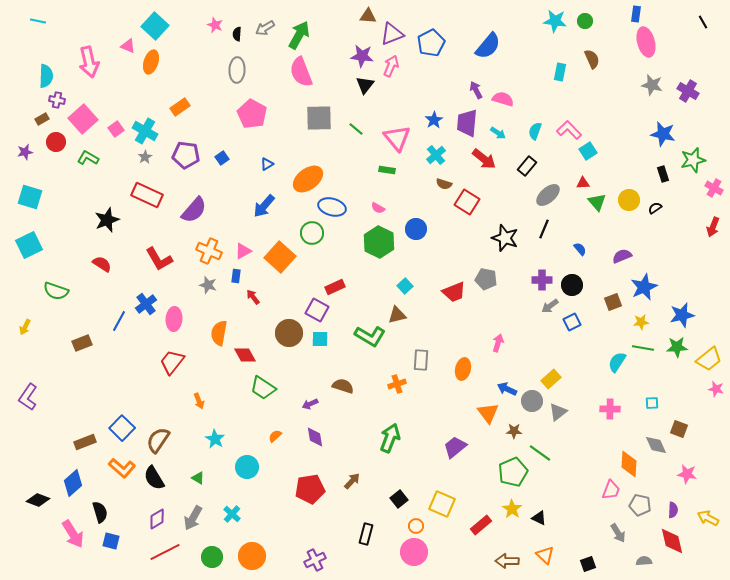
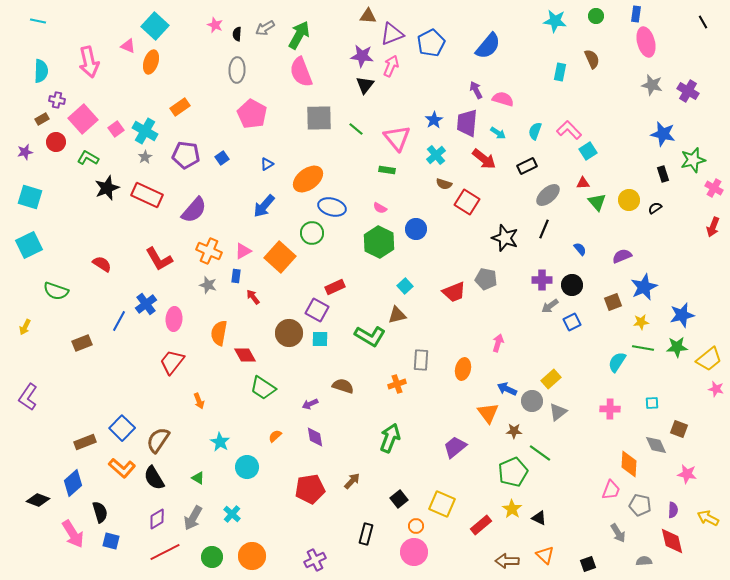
green circle at (585, 21): moved 11 px right, 5 px up
cyan semicircle at (46, 76): moved 5 px left, 5 px up
black rectangle at (527, 166): rotated 24 degrees clockwise
pink semicircle at (378, 208): moved 2 px right
black star at (107, 220): moved 32 px up
cyan star at (215, 439): moved 5 px right, 3 px down
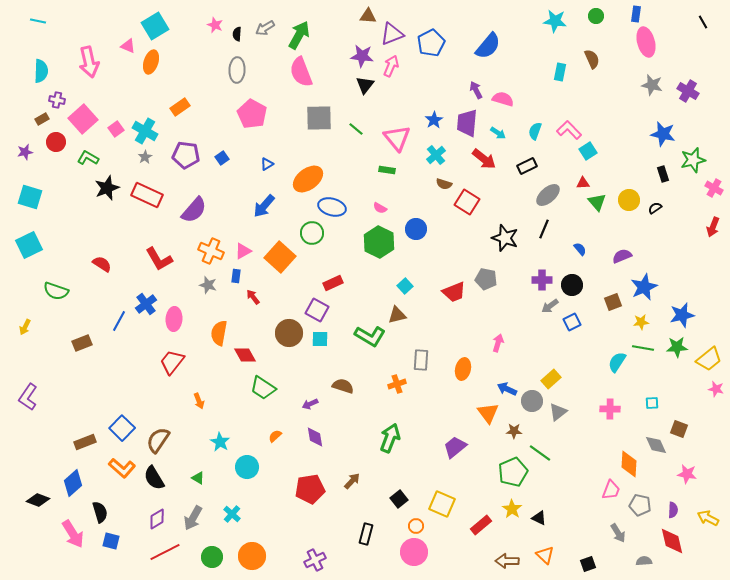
cyan square at (155, 26): rotated 16 degrees clockwise
orange cross at (209, 251): moved 2 px right
red rectangle at (335, 287): moved 2 px left, 4 px up
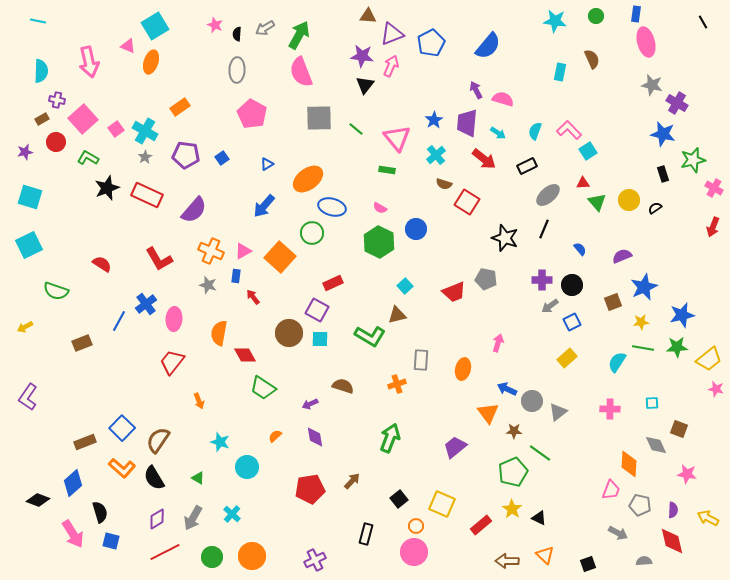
purple cross at (688, 91): moved 11 px left, 12 px down
yellow arrow at (25, 327): rotated 35 degrees clockwise
yellow rectangle at (551, 379): moved 16 px right, 21 px up
cyan star at (220, 442): rotated 12 degrees counterclockwise
gray arrow at (618, 533): rotated 30 degrees counterclockwise
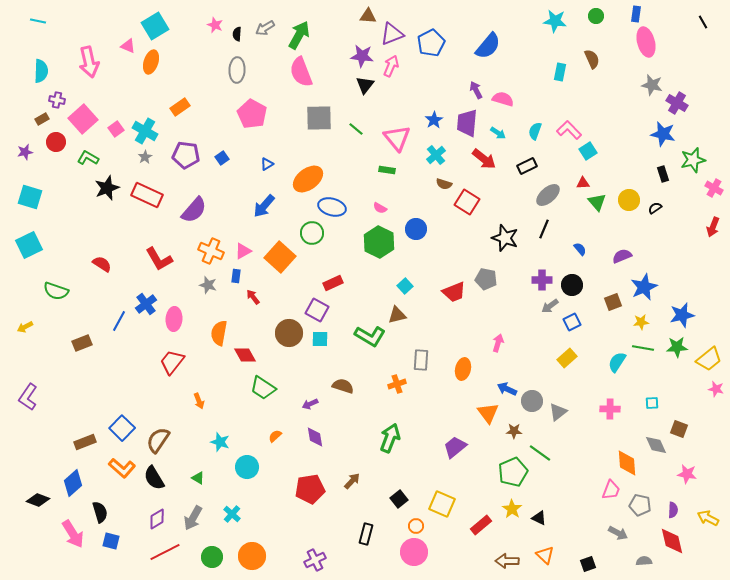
orange diamond at (629, 464): moved 2 px left, 1 px up; rotated 8 degrees counterclockwise
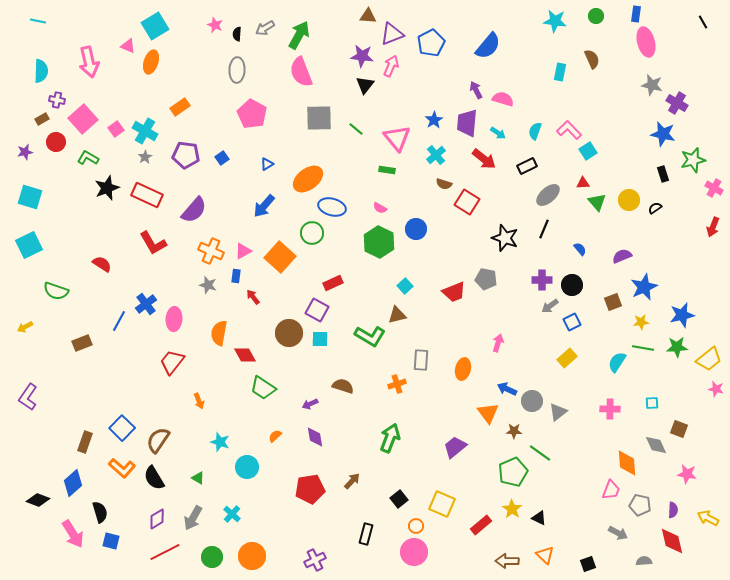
red L-shape at (159, 259): moved 6 px left, 16 px up
brown rectangle at (85, 442): rotated 50 degrees counterclockwise
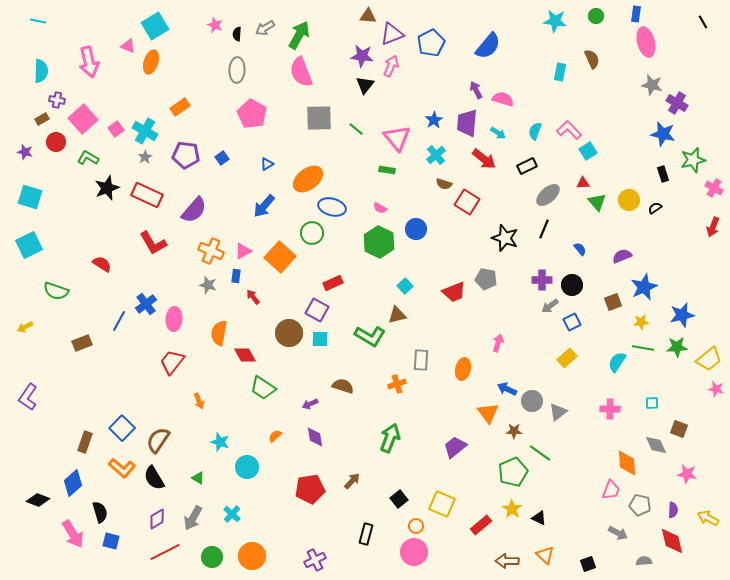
purple star at (25, 152): rotated 28 degrees clockwise
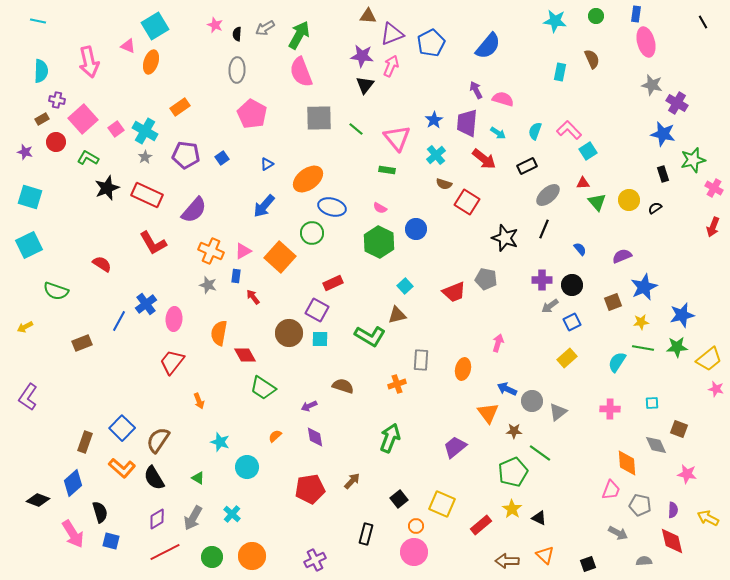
purple arrow at (310, 404): moved 1 px left, 2 px down
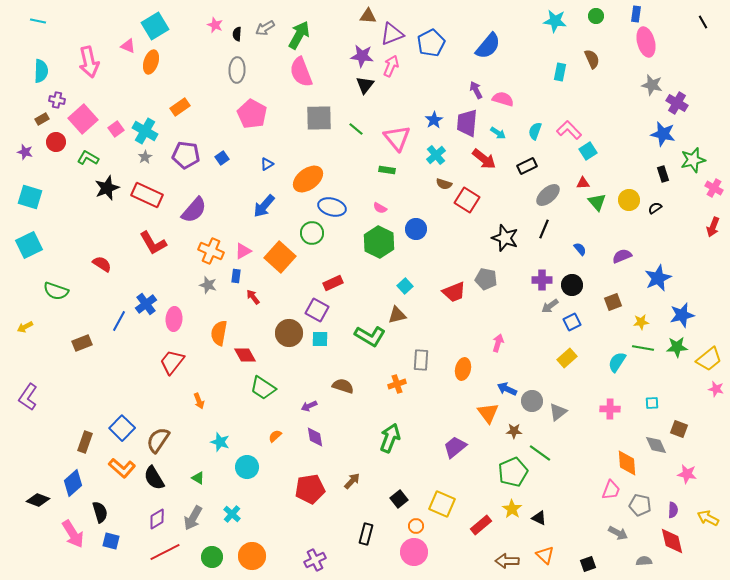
red square at (467, 202): moved 2 px up
blue star at (644, 287): moved 14 px right, 9 px up
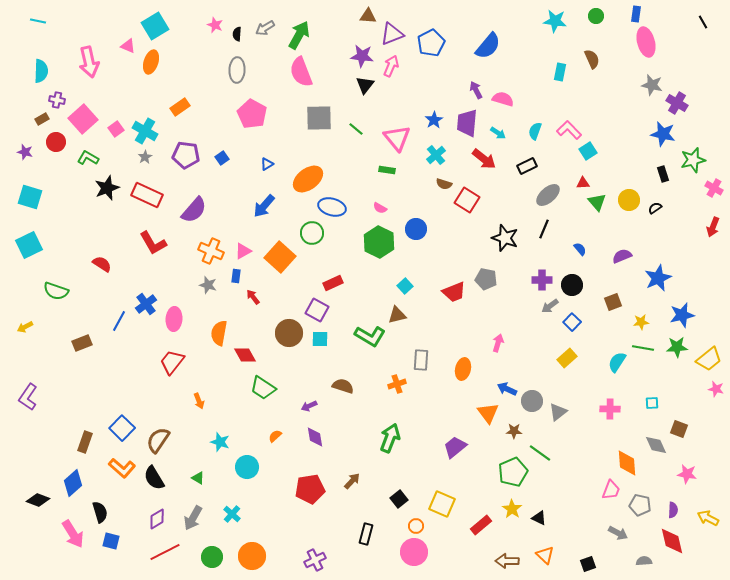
blue square at (572, 322): rotated 18 degrees counterclockwise
